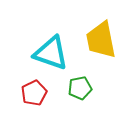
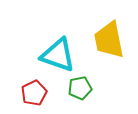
yellow trapezoid: moved 8 px right
cyan triangle: moved 7 px right, 2 px down
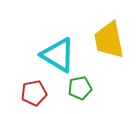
cyan triangle: rotated 12 degrees clockwise
red pentagon: rotated 15 degrees clockwise
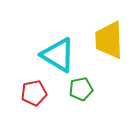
yellow trapezoid: rotated 9 degrees clockwise
green pentagon: moved 1 px right, 1 px down
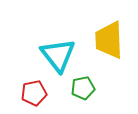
cyan triangle: rotated 21 degrees clockwise
green pentagon: moved 2 px right, 1 px up
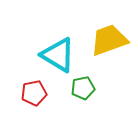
yellow trapezoid: rotated 72 degrees clockwise
cyan triangle: rotated 21 degrees counterclockwise
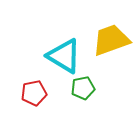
yellow trapezoid: moved 2 px right
cyan triangle: moved 6 px right, 1 px down
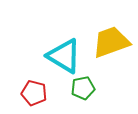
yellow trapezoid: moved 2 px down
red pentagon: rotated 25 degrees clockwise
